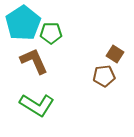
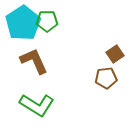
green pentagon: moved 4 px left, 12 px up
brown square: rotated 24 degrees clockwise
brown pentagon: moved 2 px right, 2 px down
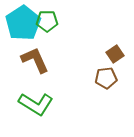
brown L-shape: moved 1 px right, 1 px up
green L-shape: moved 1 px left, 1 px up
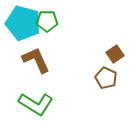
cyan pentagon: rotated 24 degrees counterclockwise
brown L-shape: moved 1 px right
brown pentagon: rotated 30 degrees clockwise
